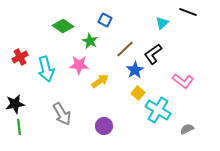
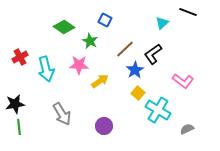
green diamond: moved 1 px right, 1 px down
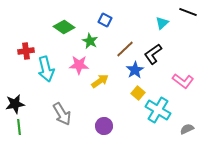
red cross: moved 6 px right, 6 px up; rotated 21 degrees clockwise
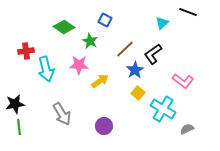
cyan cross: moved 5 px right, 1 px up
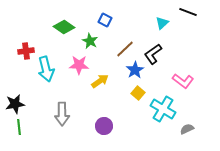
gray arrow: rotated 30 degrees clockwise
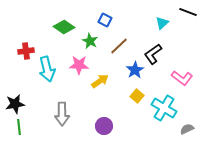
brown line: moved 6 px left, 3 px up
cyan arrow: moved 1 px right
pink L-shape: moved 1 px left, 3 px up
yellow square: moved 1 px left, 3 px down
cyan cross: moved 1 px right, 1 px up
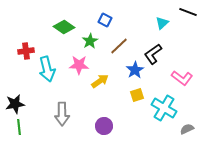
green star: rotated 14 degrees clockwise
yellow square: moved 1 px up; rotated 32 degrees clockwise
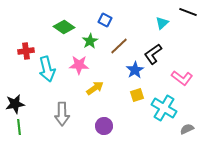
yellow arrow: moved 5 px left, 7 px down
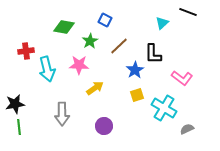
green diamond: rotated 25 degrees counterclockwise
black L-shape: rotated 55 degrees counterclockwise
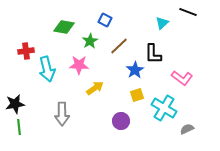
purple circle: moved 17 px right, 5 px up
